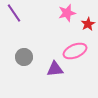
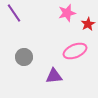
purple triangle: moved 1 px left, 7 px down
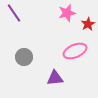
purple triangle: moved 1 px right, 2 px down
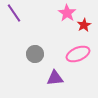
pink star: rotated 24 degrees counterclockwise
red star: moved 4 px left, 1 px down
pink ellipse: moved 3 px right, 3 px down
gray circle: moved 11 px right, 3 px up
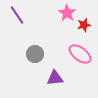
purple line: moved 3 px right, 2 px down
red star: rotated 16 degrees clockwise
pink ellipse: moved 2 px right; rotated 60 degrees clockwise
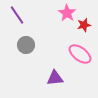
gray circle: moved 9 px left, 9 px up
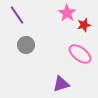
purple triangle: moved 6 px right, 6 px down; rotated 12 degrees counterclockwise
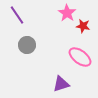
red star: moved 1 px left, 1 px down; rotated 24 degrees clockwise
gray circle: moved 1 px right
pink ellipse: moved 3 px down
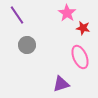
red star: moved 2 px down
pink ellipse: rotated 30 degrees clockwise
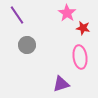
pink ellipse: rotated 15 degrees clockwise
